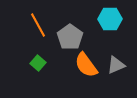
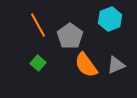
cyan hexagon: rotated 20 degrees counterclockwise
gray pentagon: moved 1 px up
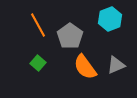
orange semicircle: moved 1 px left, 2 px down
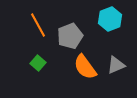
gray pentagon: rotated 15 degrees clockwise
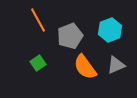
cyan hexagon: moved 11 px down
orange line: moved 5 px up
green square: rotated 14 degrees clockwise
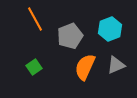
orange line: moved 3 px left, 1 px up
cyan hexagon: moved 1 px up
green square: moved 4 px left, 4 px down
orange semicircle: rotated 60 degrees clockwise
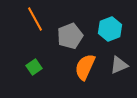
gray triangle: moved 3 px right
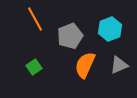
orange semicircle: moved 2 px up
